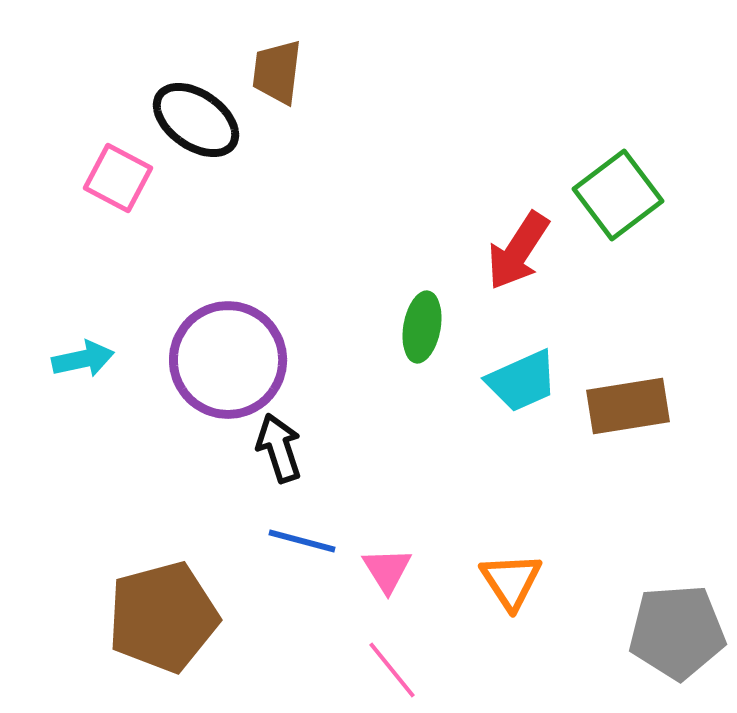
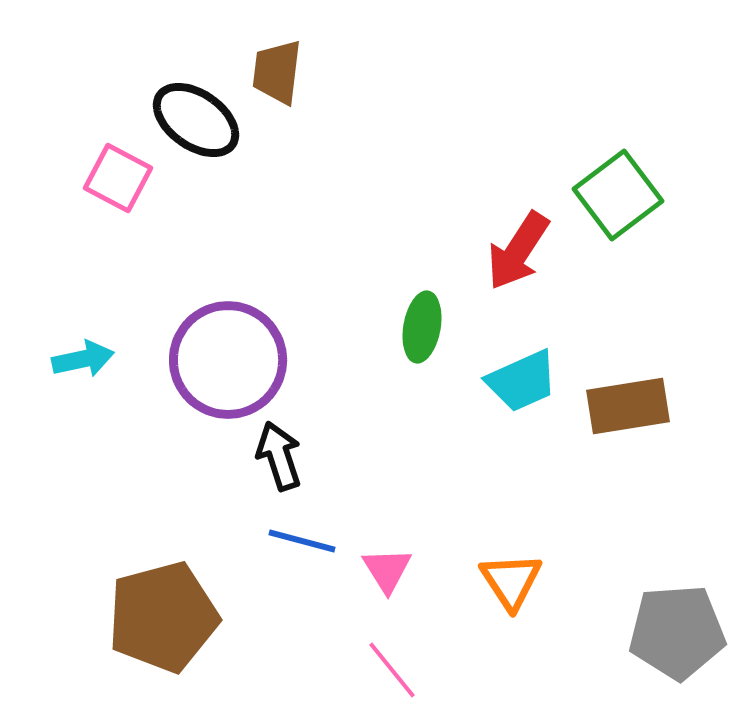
black arrow: moved 8 px down
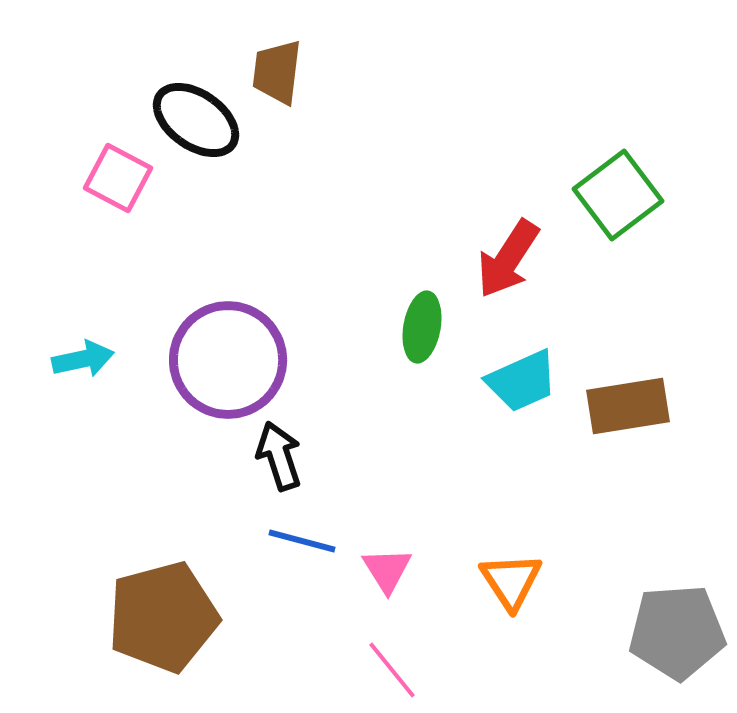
red arrow: moved 10 px left, 8 px down
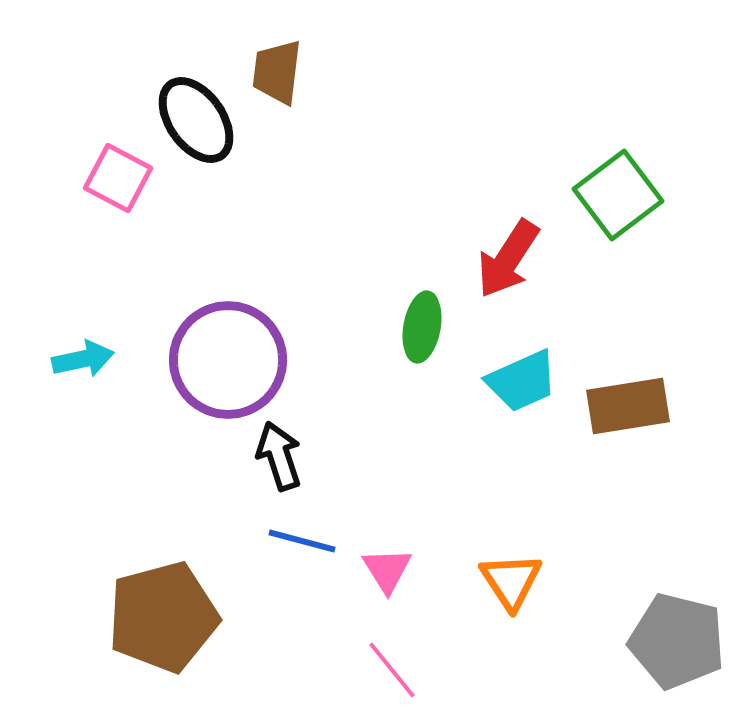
black ellipse: rotated 20 degrees clockwise
gray pentagon: moved 9 px down; rotated 18 degrees clockwise
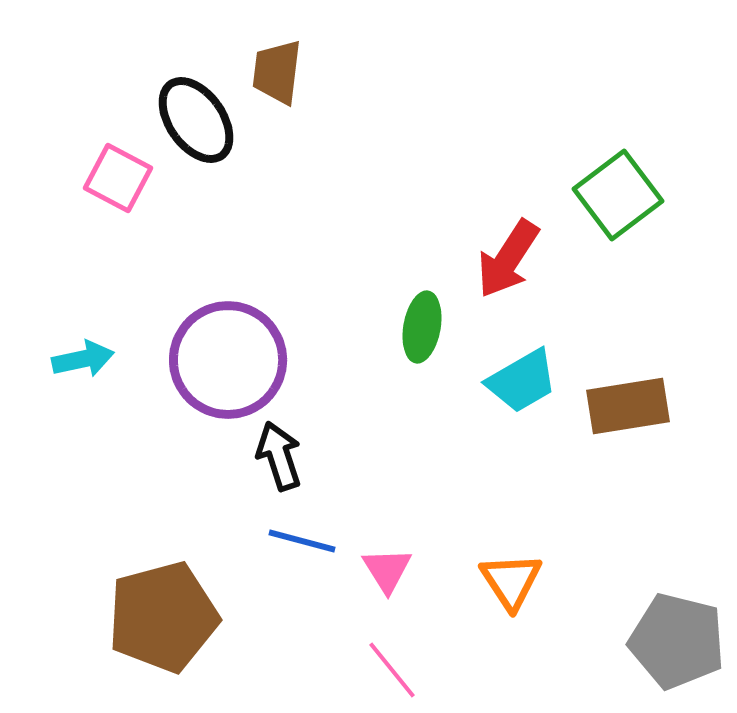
cyan trapezoid: rotated 6 degrees counterclockwise
